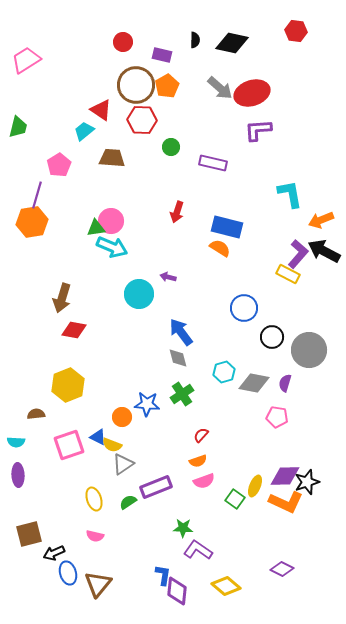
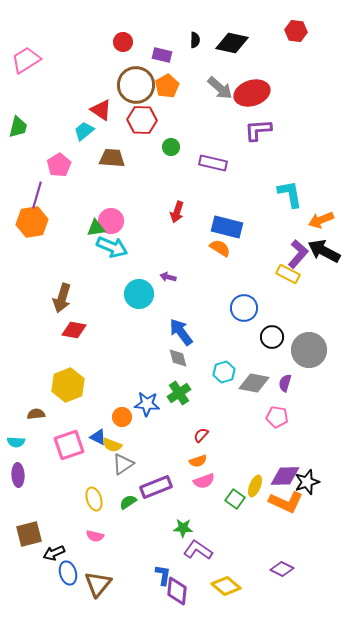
green cross at (182, 394): moved 3 px left, 1 px up
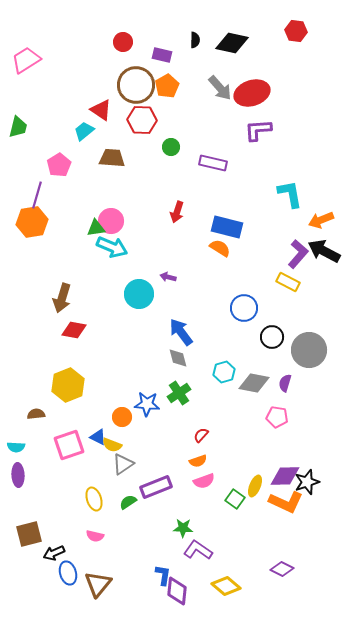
gray arrow at (220, 88): rotated 8 degrees clockwise
yellow rectangle at (288, 274): moved 8 px down
cyan semicircle at (16, 442): moved 5 px down
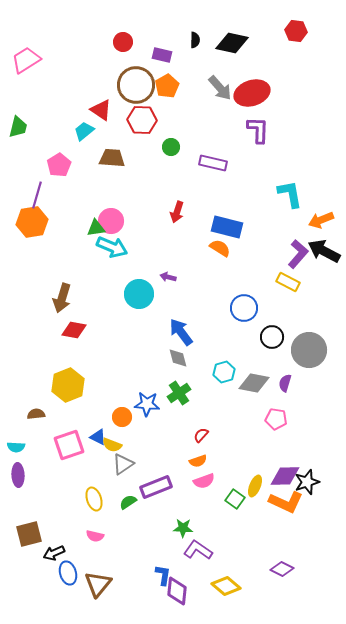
purple L-shape at (258, 130): rotated 96 degrees clockwise
pink pentagon at (277, 417): moved 1 px left, 2 px down
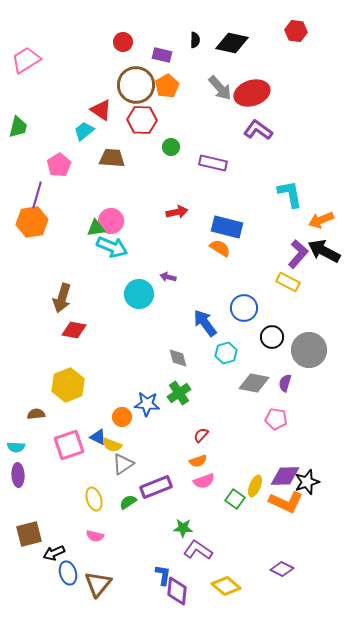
purple L-shape at (258, 130): rotated 56 degrees counterclockwise
red arrow at (177, 212): rotated 120 degrees counterclockwise
blue arrow at (181, 332): moved 24 px right, 9 px up
cyan hexagon at (224, 372): moved 2 px right, 19 px up
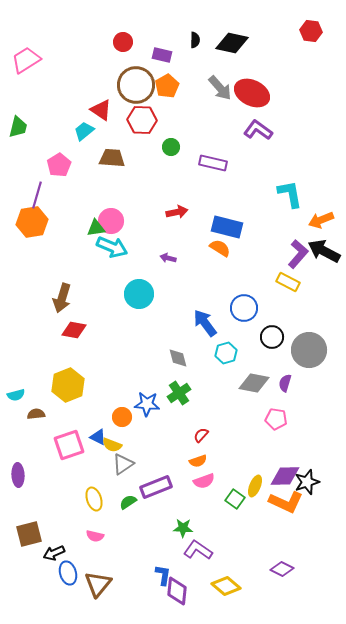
red hexagon at (296, 31): moved 15 px right
red ellipse at (252, 93): rotated 44 degrees clockwise
purple arrow at (168, 277): moved 19 px up
cyan semicircle at (16, 447): moved 52 px up; rotated 18 degrees counterclockwise
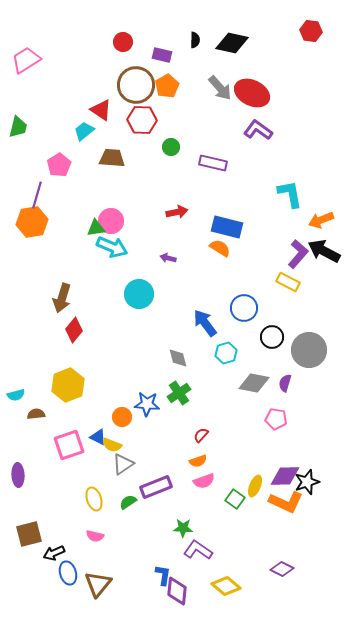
red diamond at (74, 330): rotated 60 degrees counterclockwise
